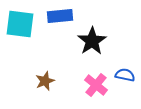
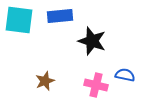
cyan square: moved 1 px left, 4 px up
black star: rotated 20 degrees counterclockwise
pink cross: rotated 25 degrees counterclockwise
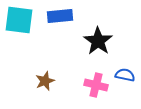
black star: moved 6 px right; rotated 16 degrees clockwise
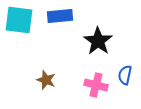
blue semicircle: rotated 90 degrees counterclockwise
brown star: moved 1 px right, 1 px up; rotated 30 degrees counterclockwise
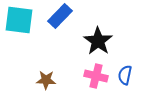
blue rectangle: rotated 40 degrees counterclockwise
brown star: rotated 18 degrees counterclockwise
pink cross: moved 9 px up
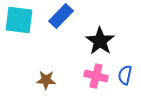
blue rectangle: moved 1 px right
black star: moved 2 px right
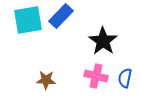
cyan square: moved 9 px right; rotated 16 degrees counterclockwise
black star: moved 3 px right
blue semicircle: moved 3 px down
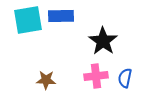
blue rectangle: rotated 45 degrees clockwise
pink cross: rotated 20 degrees counterclockwise
